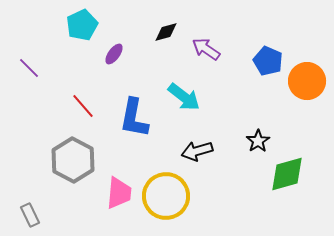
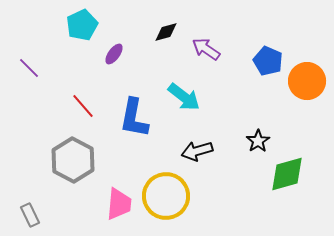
pink trapezoid: moved 11 px down
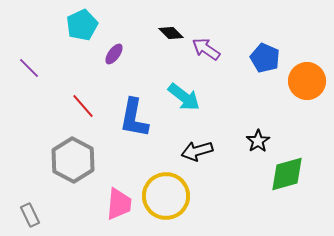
black diamond: moved 5 px right, 1 px down; rotated 60 degrees clockwise
blue pentagon: moved 3 px left, 3 px up
